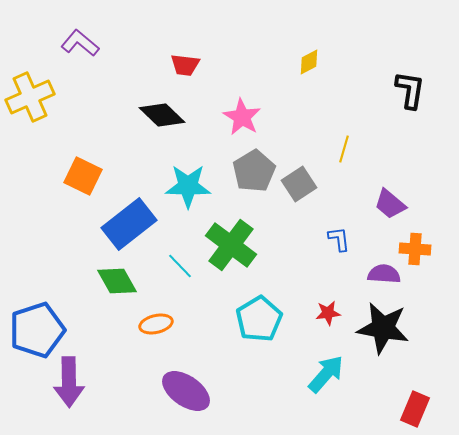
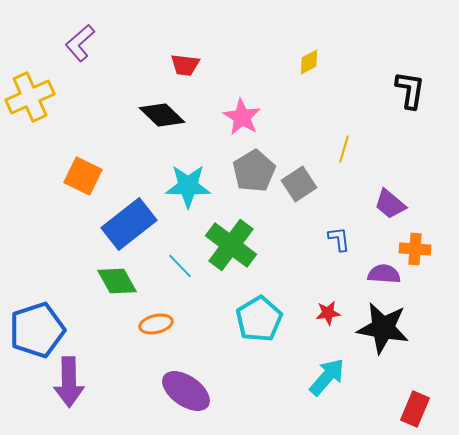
purple L-shape: rotated 81 degrees counterclockwise
cyan arrow: moved 1 px right, 3 px down
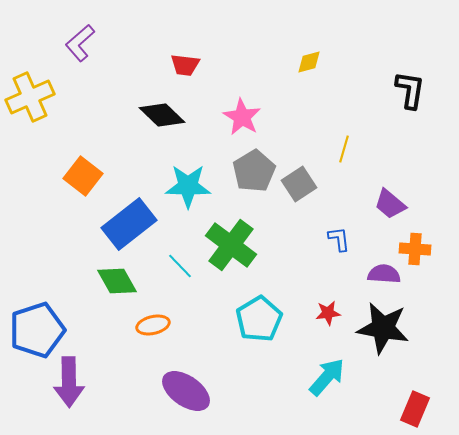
yellow diamond: rotated 12 degrees clockwise
orange square: rotated 12 degrees clockwise
orange ellipse: moved 3 px left, 1 px down
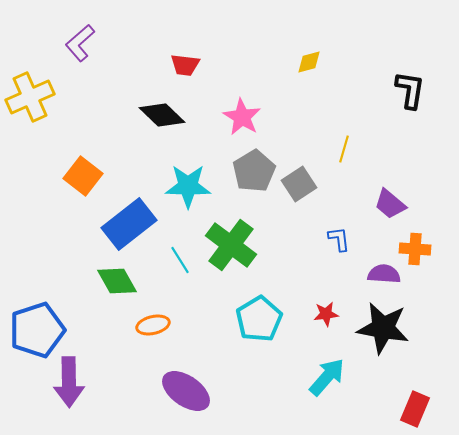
cyan line: moved 6 px up; rotated 12 degrees clockwise
red star: moved 2 px left, 1 px down
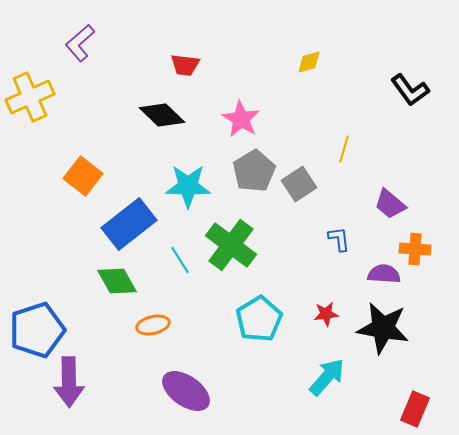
black L-shape: rotated 135 degrees clockwise
pink star: moved 1 px left, 2 px down
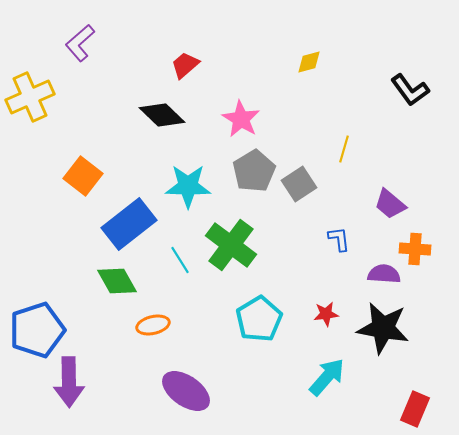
red trapezoid: rotated 132 degrees clockwise
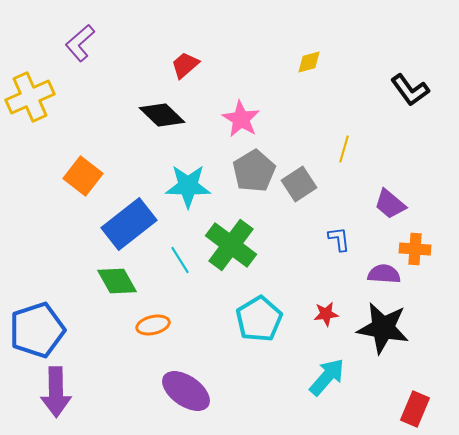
purple arrow: moved 13 px left, 10 px down
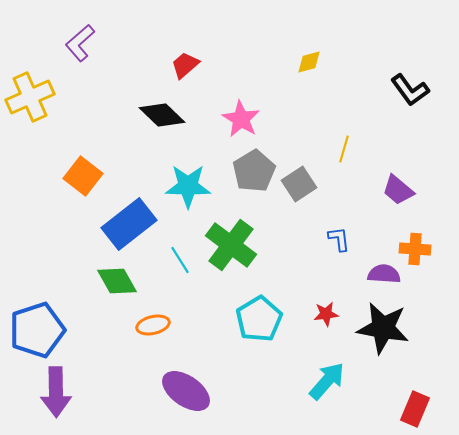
purple trapezoid: moved 8 px right, 14 px up
cyan arrow: moved 4 px down
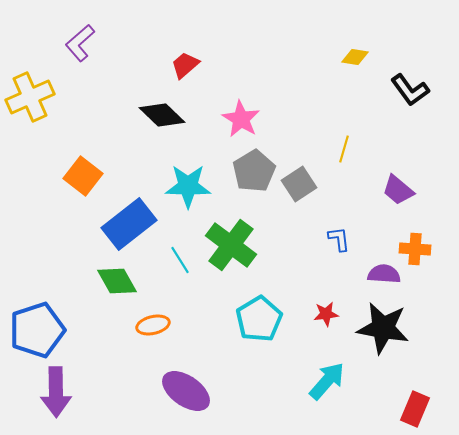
yellow diamond: moved 46 px right, 5 px up; rotated 24 degrees clockwise
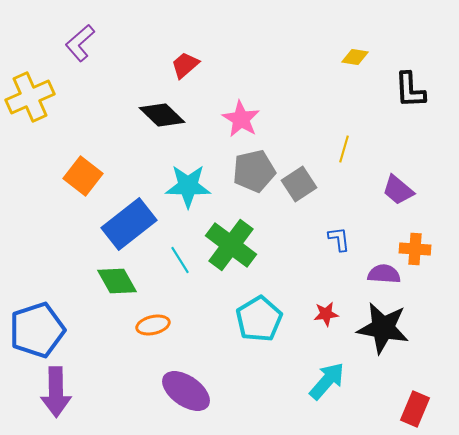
black L-shape: rotated 33 degrees clockwise
gray pentagon: rotated 18 degrees clockwise
